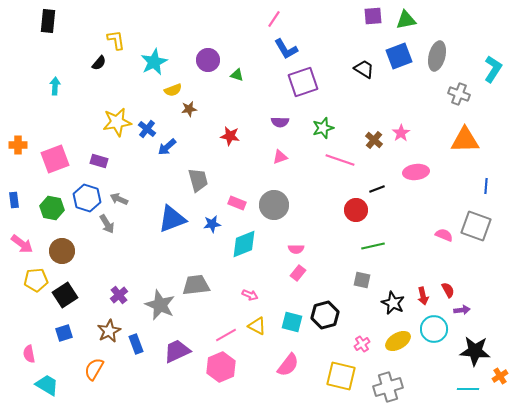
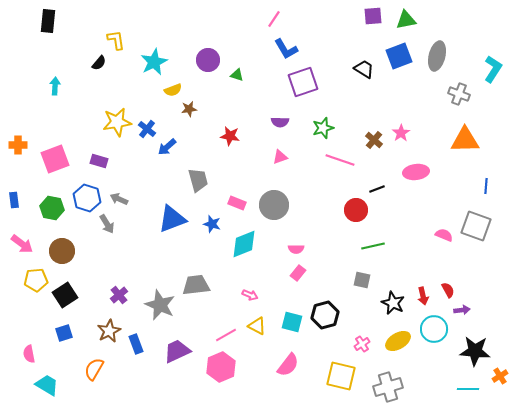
blue star at (212, 224): rotated 24 degrees clockwise
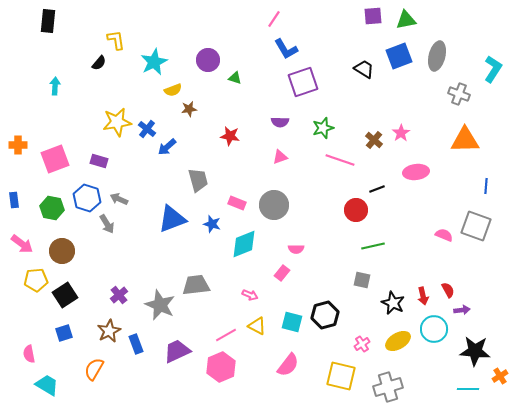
green triangle at (237, 75): moved 2 px left, 3 px down
pink rectangle at (298, 273): moved 16 px left
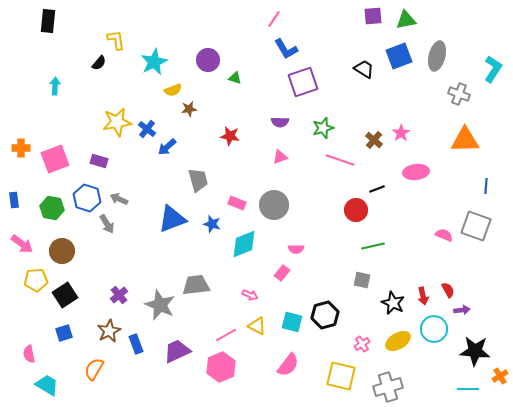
orange cross at (18, 145): moved 3 px right, 3 px down
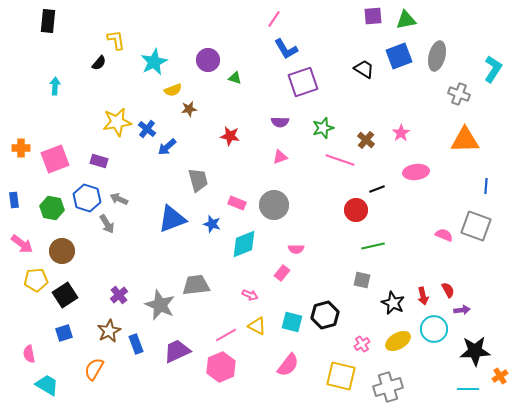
brown cross at (374, 140): moved 8 px left
black star at (475, 351): rotated 8 degrees counterclockwise
